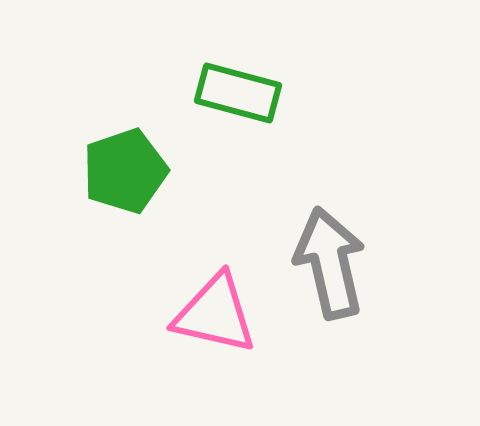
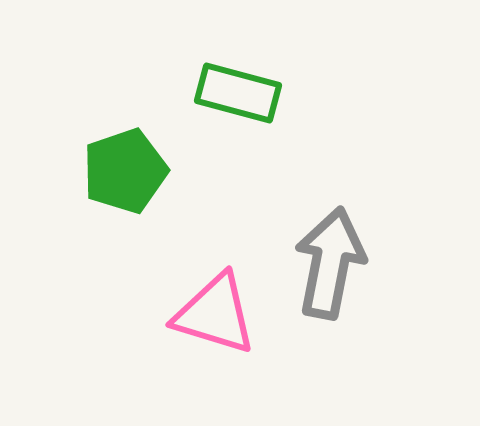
gray arrow: rotated 24 degrees clockwise
pink triangle: rotated 4 degrees clockwise
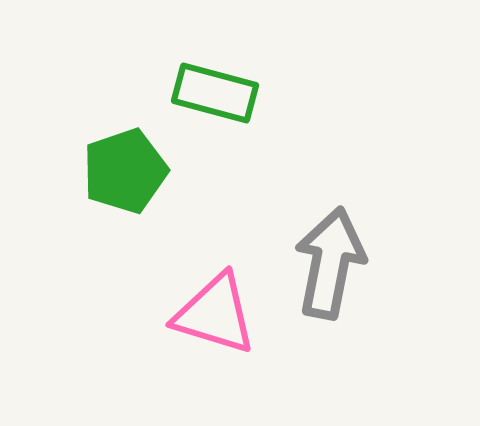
green rectangle: moved 23 px left
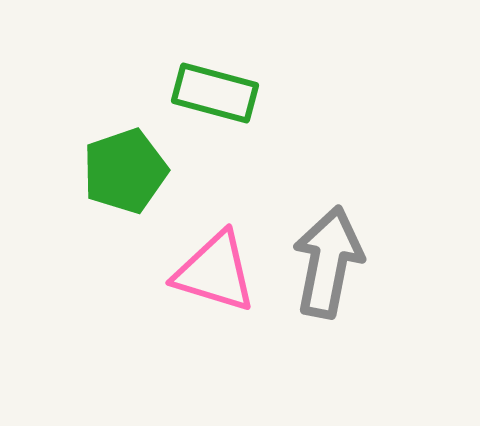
gray arrow: moved 2 px left, 1 px up
pink triangle: moved 42 px up
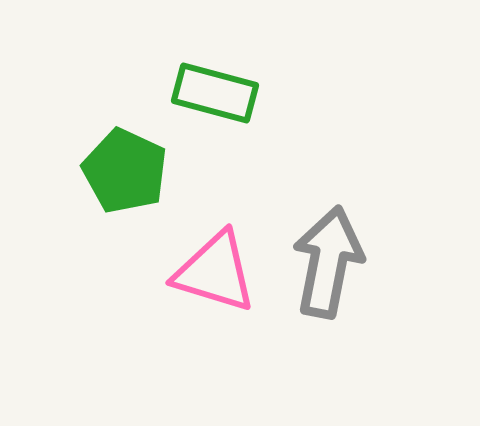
green pentagon: rotated 28 degrees counterclockwise
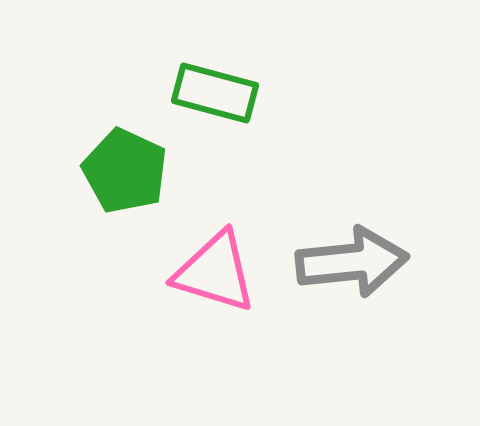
gray arrow: moved 24 px right; rotated 73 degrees clockwise
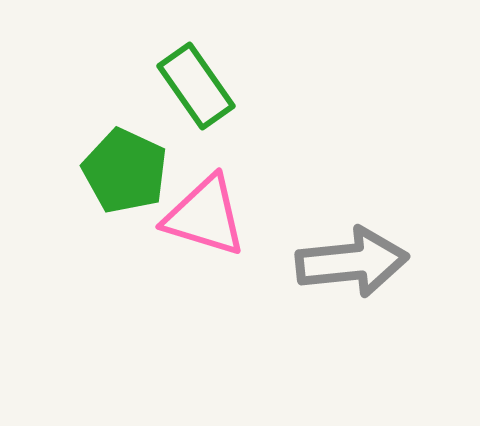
green rectangle: moved 19 px left, 7 px up; rotated 40 degrees clockwise
pink triangle: moved 10 px left, 56 px up
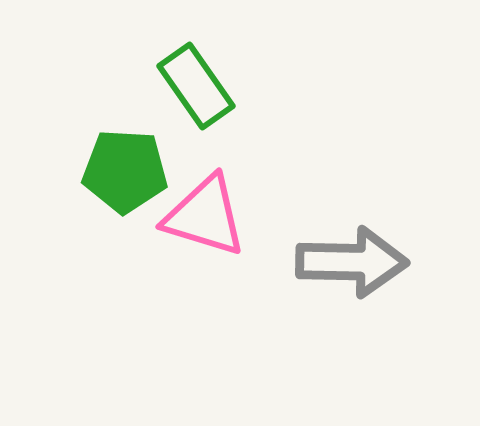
green pentagon: rotated 22 degrees counterclockwise
gray arrow: rotated 7 degrees clockwise
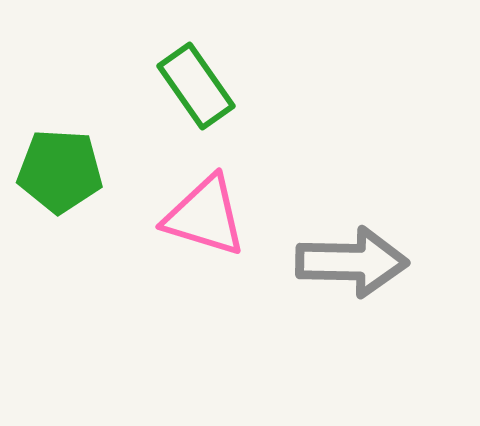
green pentagon: moved 65 px left
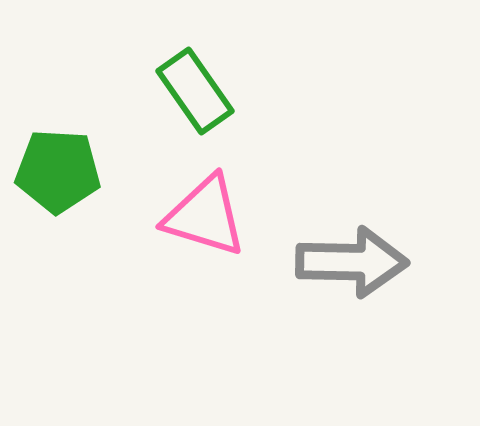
green rectangle: moved 1 px left, 5 px down
green pentagon: moved 2 px left
